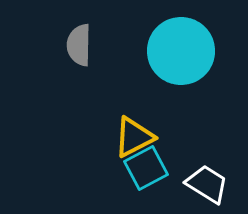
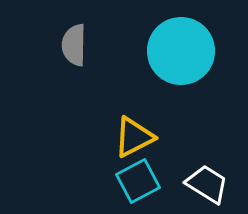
gray semicircle: moved 5 px left
cyan square: moved 8 px left, 13 px down
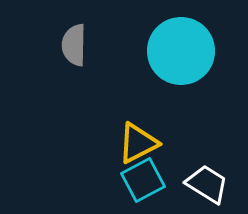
yellow triangle: moved 4 px right, 6 px down
cyan square: moved 5 px right, 1 px up
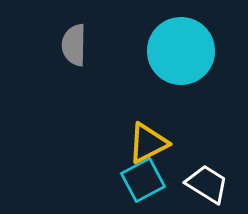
yellow triangle: moved 10 px right
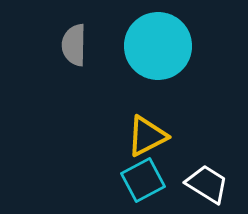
cyan circle: moved 23 px left, 5 px up
yellow triangle: moved 1 px left, 7 px up
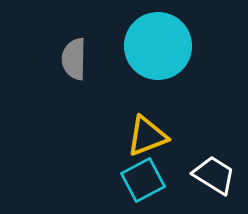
gray semicircle: moved 14 px down
yellow triangle: rotated 6 degrees clockwise
white trapezoid: moved 7 px right, 9 px up
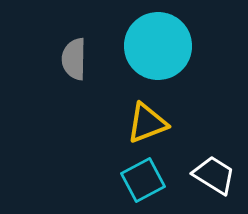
yellow triangle: moved 13 px up
